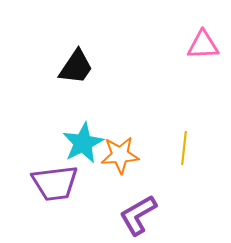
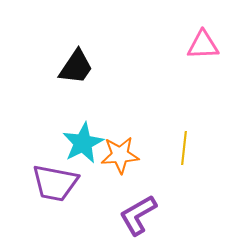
purple trapezoid: rotated 18 degrees clockwise
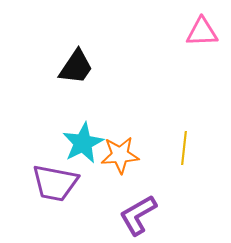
pink triangle: moved 1 px left, 13 px up
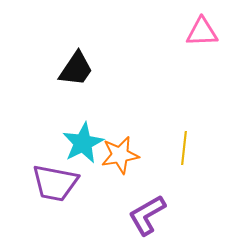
black trapezoid: moved 2 px down
orange star: rotated 6 degrees counterclockwise
purple L-shape: moved 9 px right
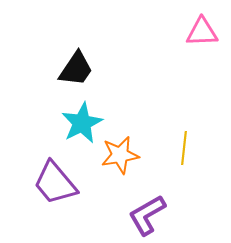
cyan star: moved 1 px left, 20 px up
purple trapezoid: rotated 39 degrees clockwise
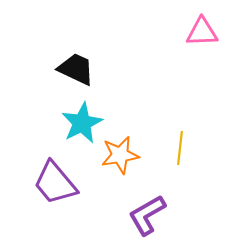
black trapezoid: rotated 99 degrees counterclockwise
yellow line: moved 4 px left
